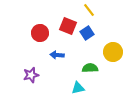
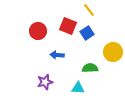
red circle: moved 2 px left, 2 px up
purple star: moved 14 px right, 7 px down
cyan triangle: rotated 16 degrees clockwise
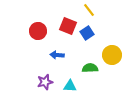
yellow circle: moved 1 px left, 3 px down
cyan triangle: moved 8 px left, 2 px up
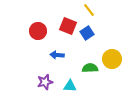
yellow circle: moved 4 px down
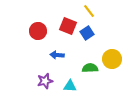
yellow line: moved 1 px down
purple star: moved 1 px up
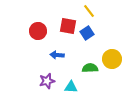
red square: rotated 12 degrees counterclockwise
purple star: moved 2 px right
cyan triangle: moved 1 px right, 1 px down
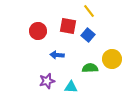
blue square: moved 1 px right, 2 px down; rotated 16 degrees counterclockwise
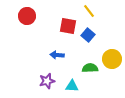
red circle: moved 11 px left, 15 px up
cyan triangle: moved 1 px right, 1 px up
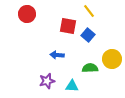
red circle: moved 2 px up
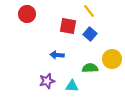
blue square: moved 2 px right, 1 px up
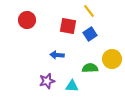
red circle: moved 6 px down
blue square: rotated 16 degrees clockwise
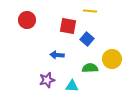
yellow line: moved 1 px right; rotated 48 degrees counterclockwise
blue square: moved 3 px left, 5 px down; rotated 16 degrees counterclockwise
purple star: moved 1 px up
